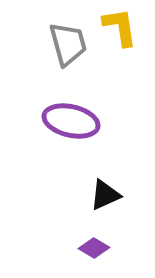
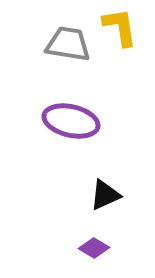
gray trapezoid: rotated 66 degrees counterclockwise
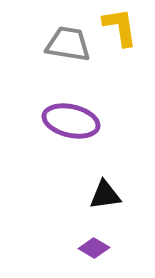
black triangle: rotated 16 degrees clockwise
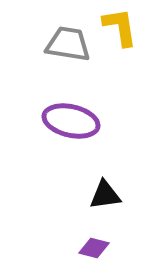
purple diamond: rotated 16 degrees counterclockwise
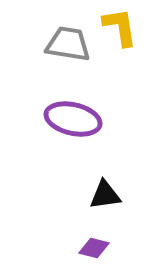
purple ellipse: moved 2 px right, 2 px up
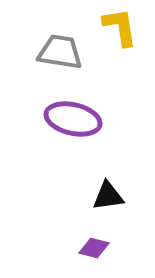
gray trapezoid: moved 8 px left, 8 px down
black triangle: moved 3 px right, 1 px down
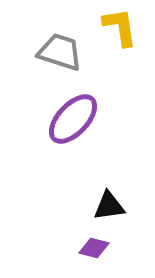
gray trapezoid: rotated 9 degrees clockwise
purple ellipse: rotated 60 degrees counterclockwise
black triangle: moved 1 px right, 10 px down
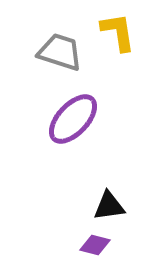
yellow L-shape: moved 2 px left, 5 px down
purple diamond: moved 1 px right, 3 px up
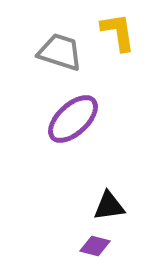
purple ellipse: rotated 4 degrees clockwise
purple diamond: moved 1 px down
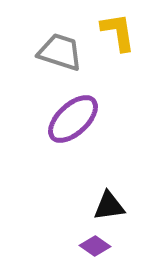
purple diamond: rotated 20 degrees clockwise
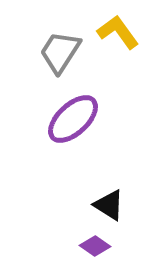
yellow L-shape: rotated 27 degrees counterclockwise
gray trapezoid: rotated 75 degrees counterclockwise
black triangle: moved 1 px up; rotated 40 degrees clockwise
